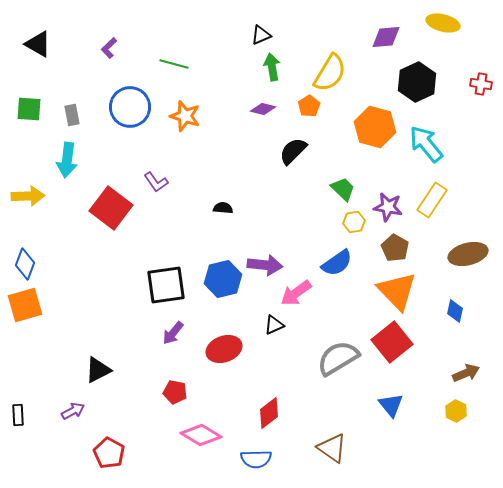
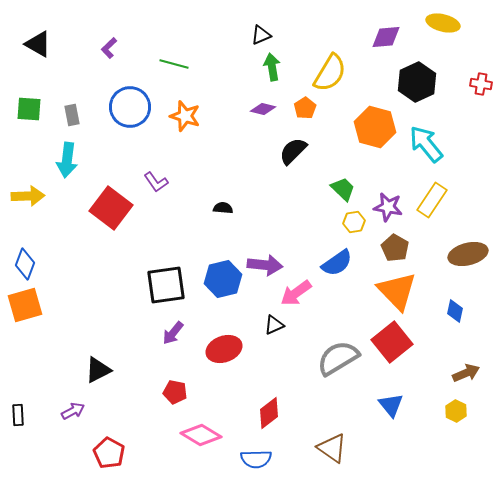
orange pentagon at (309, 106): moved 4 px left, 2 px down
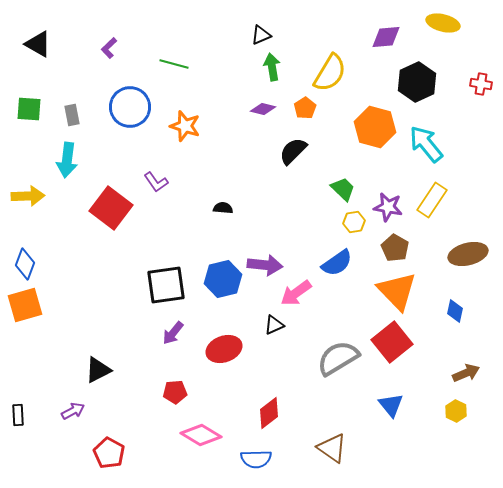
orange star at (185, 116): moved 10 px down
red pentagon at (175, 392): rotated 15 degrees counterclockwise
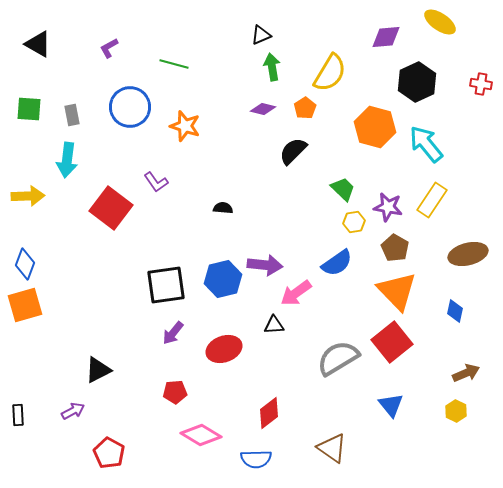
yellow ellipse at (443, 23): moved 3 px left, 1 px up; rotated 20 degrees clockwise
purple L-shape at (109, 48): rotated 15 degrees clockwise
black triangle at (274, 325): rotated 20 degrees clockwise
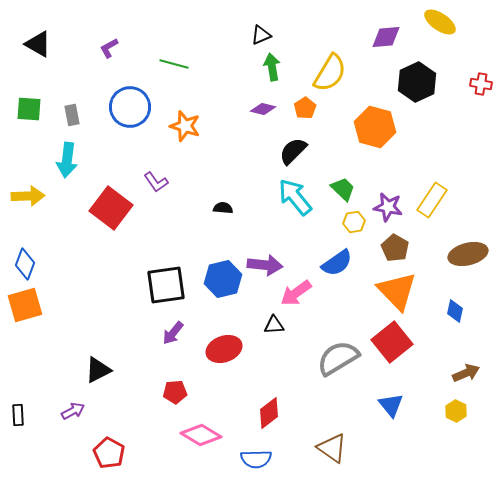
cyan arrow at (426, 144): moved 131 px left, 53 px down
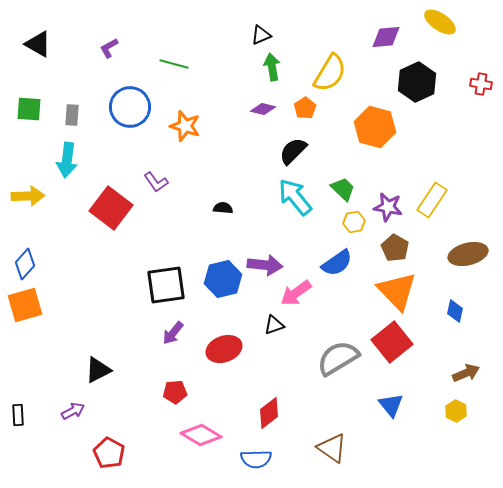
gray rectangle at (72, 115): rotated 15 degrees clockwise
blue diamond at (25, 264): rotated 20 degrees clockwise
black triangle at (274, 325): rotated 15 degrees counterclockwise
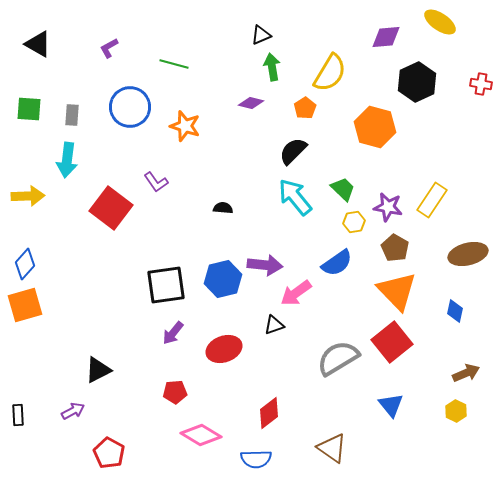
purple diamond at (263, 109): moved 12 px left, 6 px up
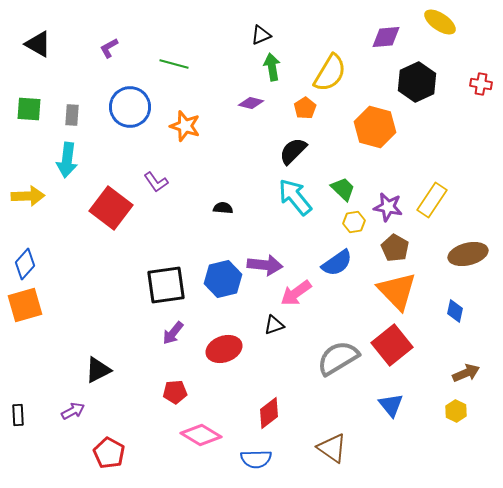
red square at (392, 342): moved 3 px down
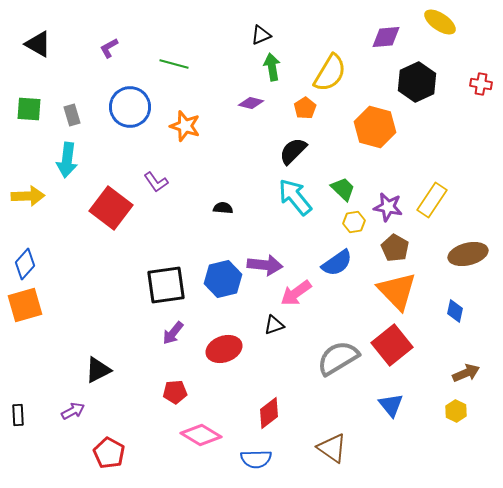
gray rectangle at (72, 115): rotated 20 degrees counterclockwise
